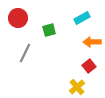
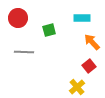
cyan rectangle: rotated 28 degrees clockwise
orange arrow: rotated 48 degrees clockwise
gray line: moved 1 px left, 1 px up; rotated 66 degrees clockwise
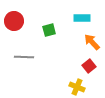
red circle: moved 4 px left, 3 px down
gray line: moved 5 px down
yellow cross: rotated 28 degrees counterclockwise
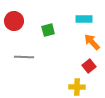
cyan rectangle: moved 2 px right, 1 px down
green square: moved 1 px left
yellow cross: rotated 21 degrees counterclockwise
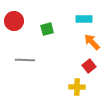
green square: moved 1 px left, 1 px up
gray line: moved 1 px right, 3 px down
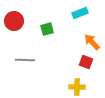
cyan rectangle: moved 4 px left, 6 px up; rotated 21 degrees counterclockwise
red square: moved 3 px left, 4 px up; rotated 32 degrees counterclockwise
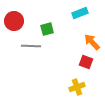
gray line: moved 6 px right, 14 px up
yellow cross: rotated 21 degrees counterclockwise
